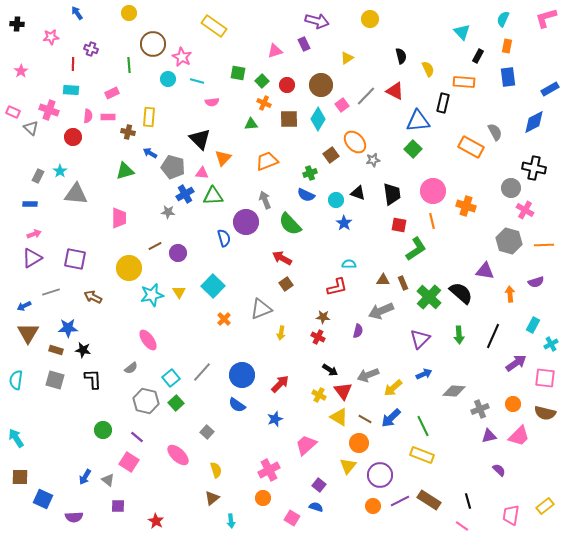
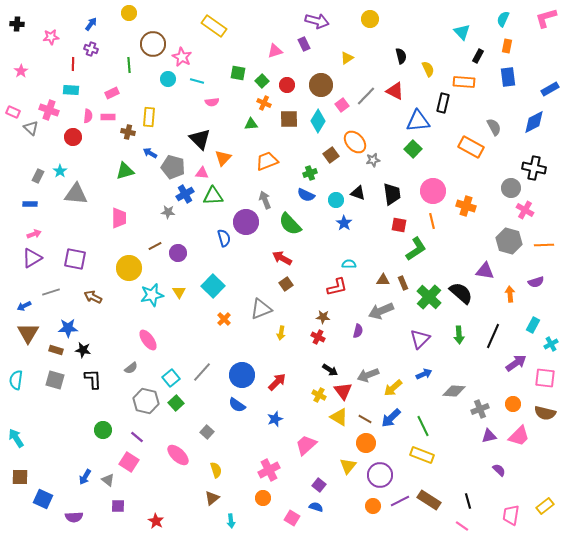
blue arrow at (77, 13): moved 14 px right, 11 px down; rotated 72 degrees clockwise
cyan diamond at (318, 119): moved 2 px down
gray semicircle at (495, 132): moved 1 px left, 5 px up
red arrow at (280, 384): moved 3 px left, 2 px up
orange circle at (359, 443): moved 7 px right
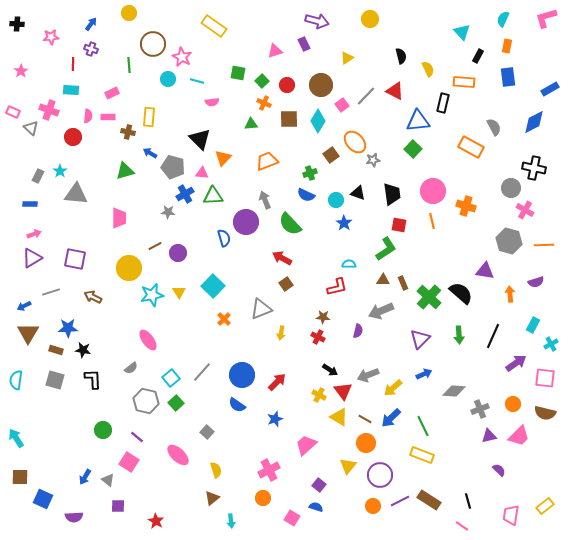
green L-shape at (416, 249): moved 30 px left
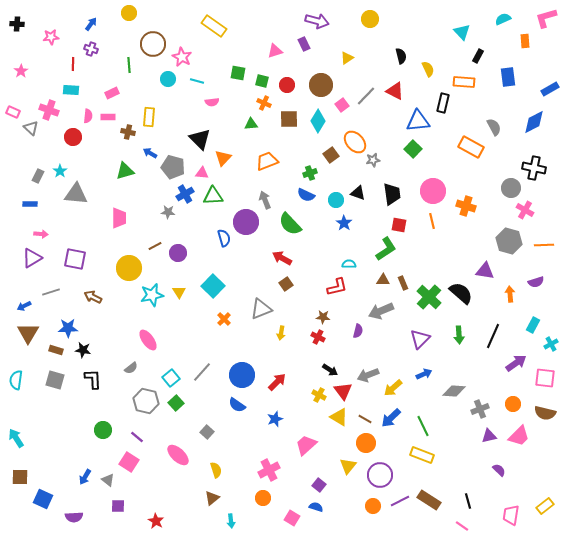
cyan semicircle at (503, 19): rotated 42 degrees clockwise
orange rectangle at (507, 46): moved 18 px right, 5 px up; rotated 16 degrees counterclockwise
green square at (262, 81): rotated 32 degrees counterclockwise
pink arrow at (34, 234): moved 7 px right; rotated 24 degrees clockwise
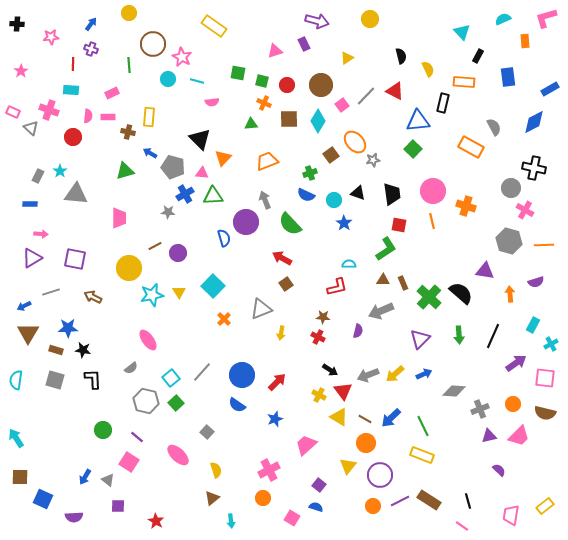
cyan circle at (336, 200): moved 2 px left
yellow arrow at (393, 388): moved 2 px right, 14 px up
